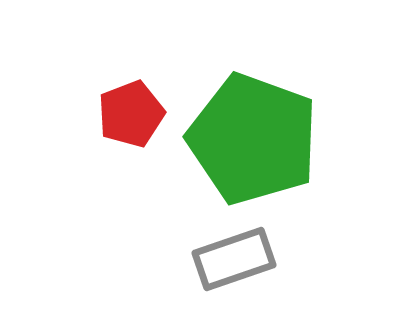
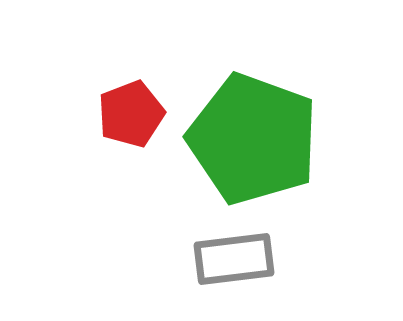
gray rectangle: rotated 12 degrees clockwise
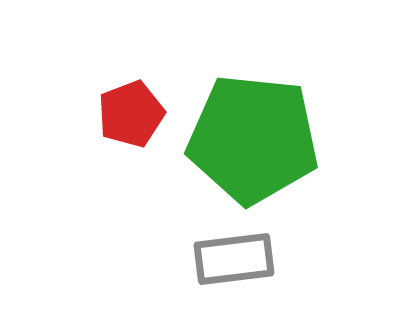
green pentagon: rotated 14 degrees counterclockwise
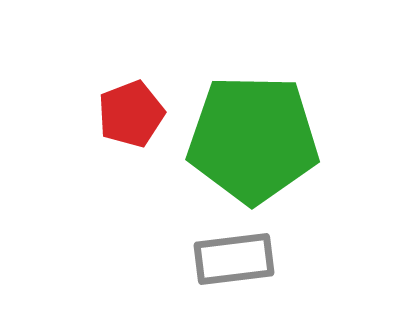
green pentagon: rotated 5 degrees counterclockwise
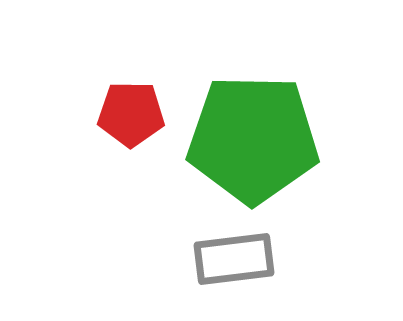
red pentagon: rotated 22 degrees clockwise
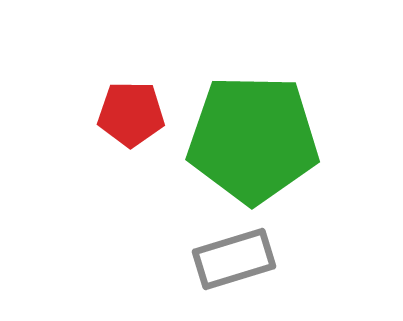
gray rectangle: rotated 10 degrees counterclockwise
